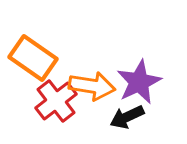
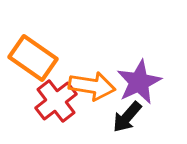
black arrow: rotated 24 degrees counterclockwise
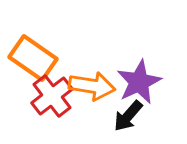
red cross: moved 4 px left, 5 px up
black arrow: moved 1 px right, 1 px up
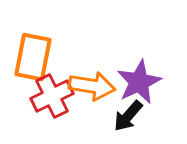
orange rectangle: moved 1 px up; rotated 66 degrees clockwise
red cross: rotated 12 degrees clockwise
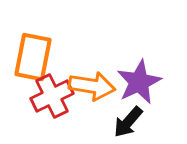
black arrow: moved 6 px down
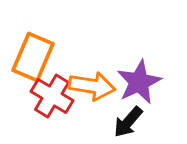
orange rectangle: rotated 12 degrees clockwise
red cross: rotated 33 degrees counterclockwise
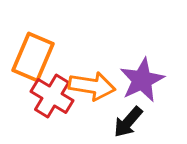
purple star: moved 3 px right, 2 px up
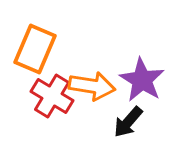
orange rectangle: moved 2 px right, 8 px up
purple star: rotated 15 degrees counterclockwise
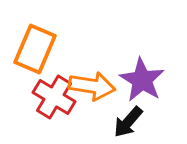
red cross: moved 2 px right, 1 px down
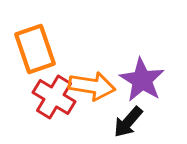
orange rectangle: rotated 42 degrees counterclockwise
